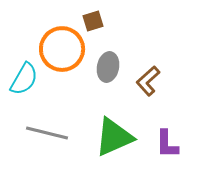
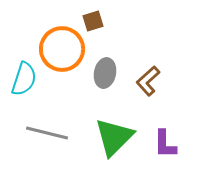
gray ellipse: moved 3 px left, 6 px down
cyan semicircle: rotated 12 degrees counterclockwise
green triangle: rotated 21 degrees counterclockwise
purple L-shape: moved 2 px left
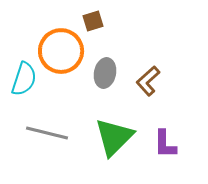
orange circle: moved 1 px left, 2 px down
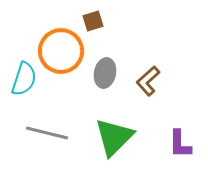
purple L-shape: moved 15 px right
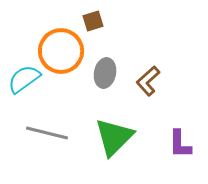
cyan semicircle: rotated 144 degrees counterclockwise
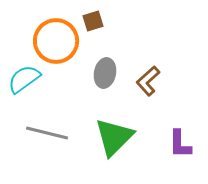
orange circle: moved 5 px left, 10 px up
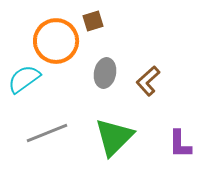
gray line: rotated 36 degrees counterclockwise
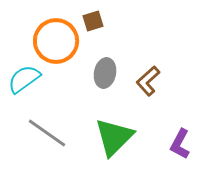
gray line: rotated 57 degrees clockwise
purple L-shape: rotated 28 degrees clockwise
